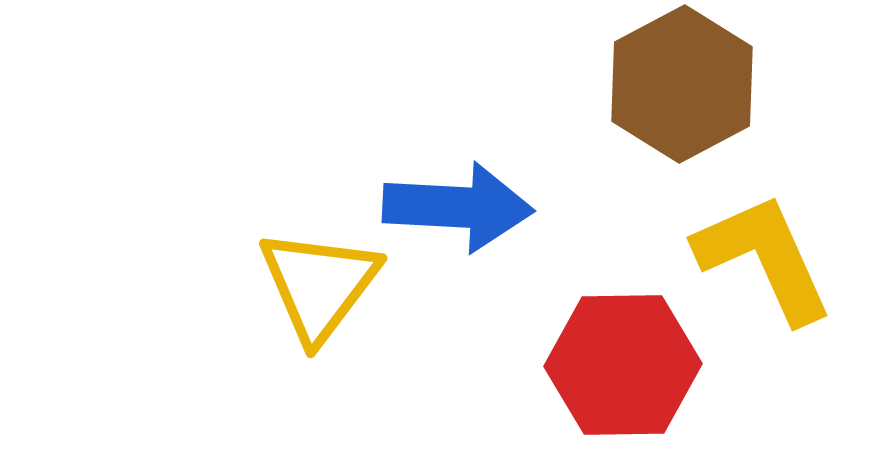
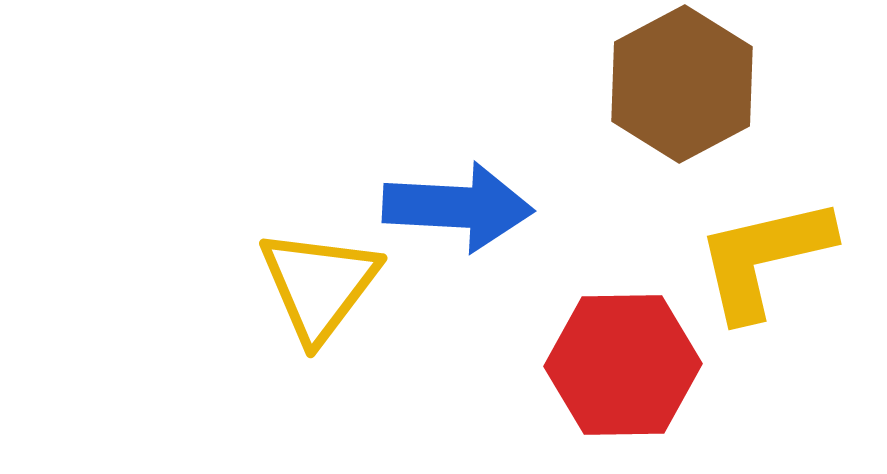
yellow L-shape: rotated 79 degrees counterclockwise
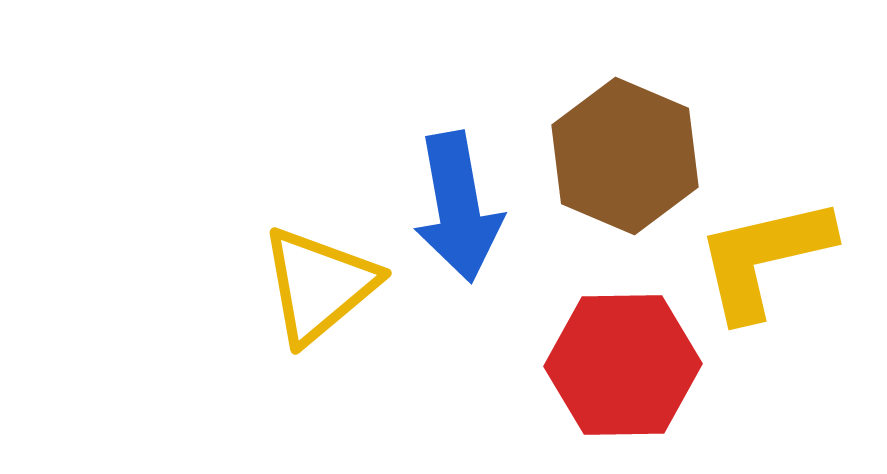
brown hexagon: moved 57 px left, 72 px down; rotated 9 degrees counterclockwise
blue arrow: rotated 77 degrees clockwise
yellow triangle: rotated 13 degrees clockwise
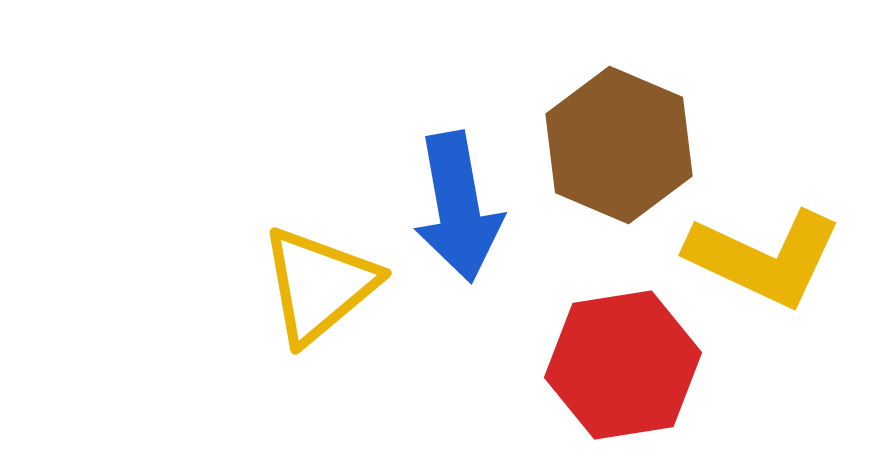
brown hexagon: moved 6 px left, 11 px up
yellow L-shape: rotated 142 degrees counterclockwise
red hexagon: rotated 8 degrees counterclockwise
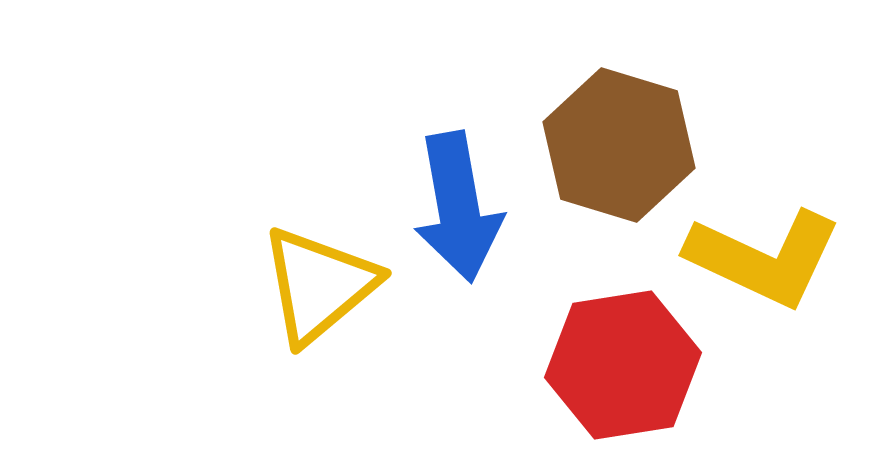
brown hexagon: rotated 6 degrees counterclockwise
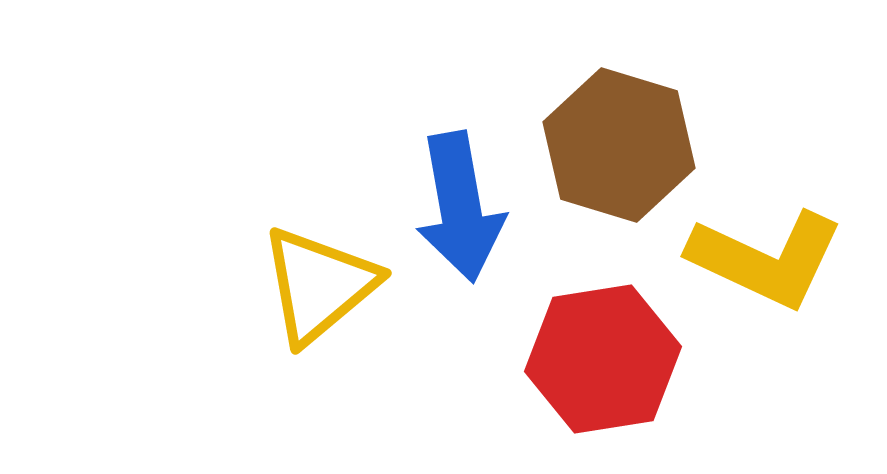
blue arrow: moved 2 px right
yellow L-shape: moved 2 px right, 1 px down
red hexagon: moved 20 px left, 6 px up
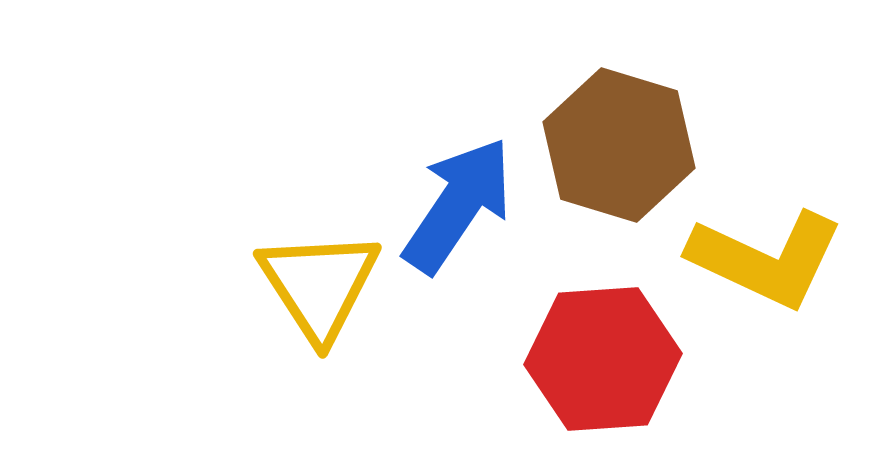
blue arrow: moved 2 px left, 2 px up; rotated 136 degrees counterclockwise
yellow triangle: rotated 23 degrees counterclockwise
red hexagon: rotated 5 degrees clockwise
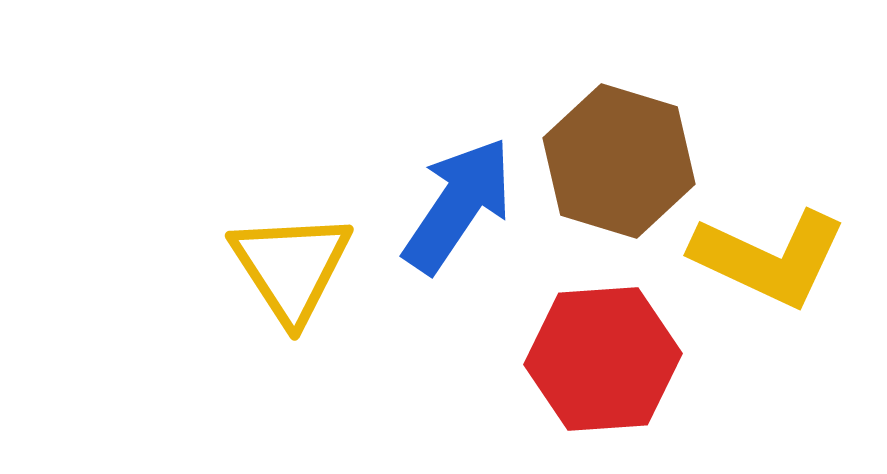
brown hexagon: moved 16 px down
yellow L-shape: moved 3 px right, 1 px up
yellow triangle: moved 28 px left, 18 px up
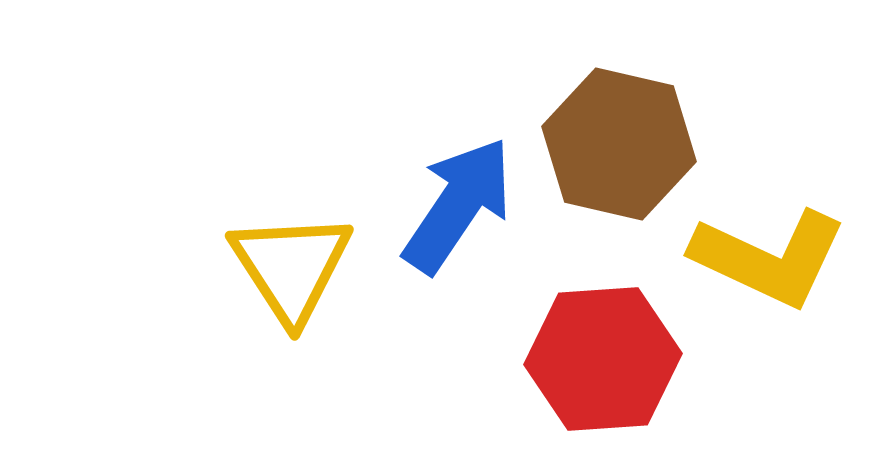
brown hexagon: moved 17 px up; rotated 4 degrees counterclockwise
